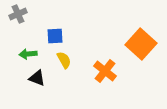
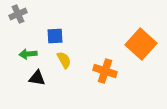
orange cross: rotated 20 degrees counterclockwise
black triangle: rotated 12 degrees counterclockwise
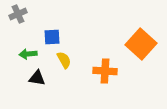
blue square: moved 3 px left, 1 px down
orange cross: rotated 15 degrees counterclockwise
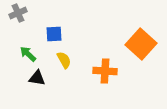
gray cross: moved 1 px up
blue square: moved 2 px right, 3 px up
green arrow: rotated 48 degrees clockwise
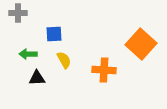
gray cross: rotated 24 degrees clockwise
green arrow: rotated 42 degrees counterclockwise
orange cross: moved 1 px left, 1 px up
black triangle: rotated 12 degrees counterclockwise
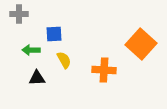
gray cross: moved 1 px right, 1 px down
green arrow: moved 3 px right, 4 px up
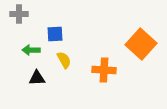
blue square: moved 1 px right
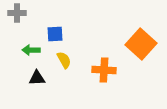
gray cross: moved 2 px left, 1 px up
